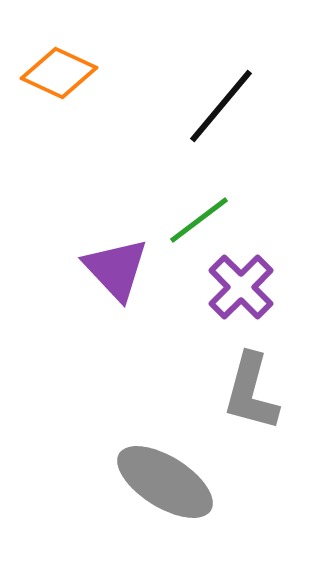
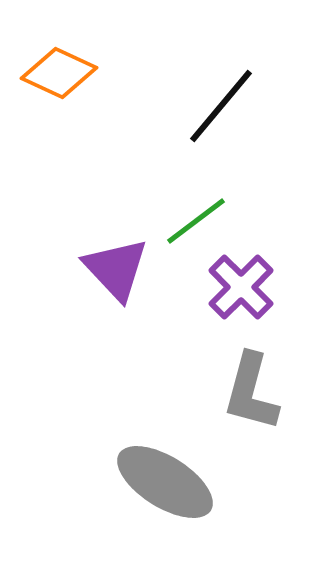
green line: moved 3 px left, 1 px down
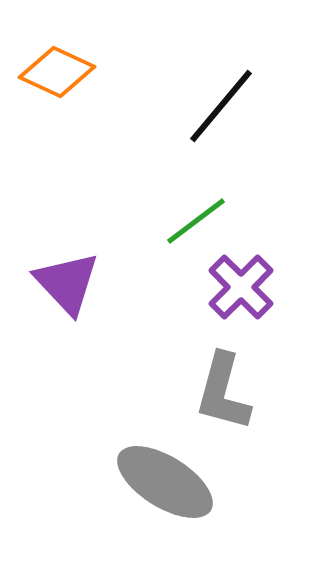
orange diamond: moved 2 px left, 1 px up
purple triangle: moved 49 px left, 14 px down
gray L-shape: moved 28 px left
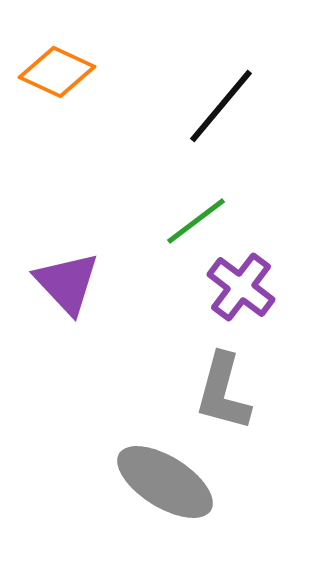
purple cross: rotated 8 degrees counterclockwise
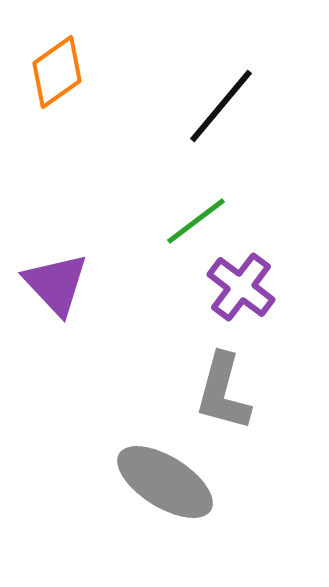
orange diamond: rotated 60 degrees counterclockwise
purple triangle: moved 11 px left, 1 px down
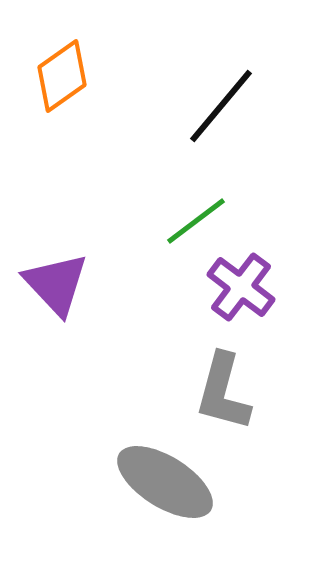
orange diamond: moved 5 px right, 4 px down
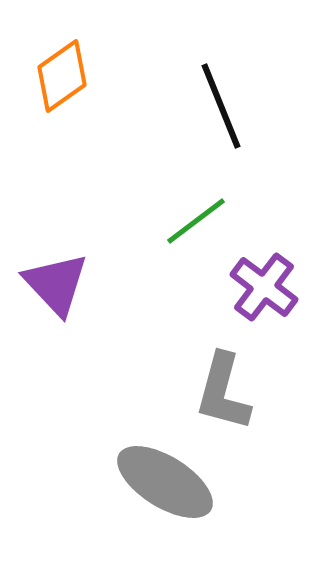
black line: rotated 62 degrees counterclockwise
purple cross: moved 23 px right
